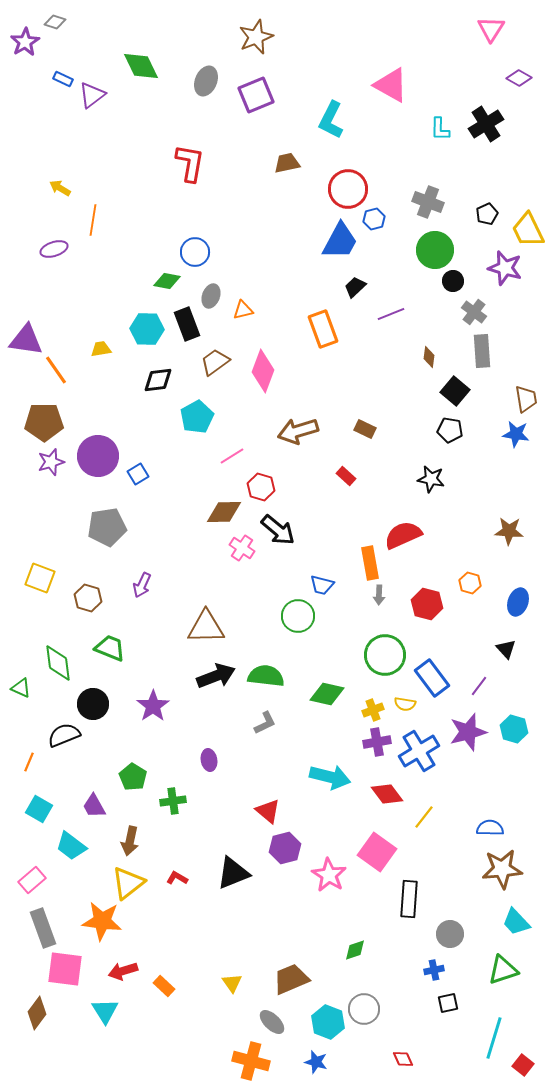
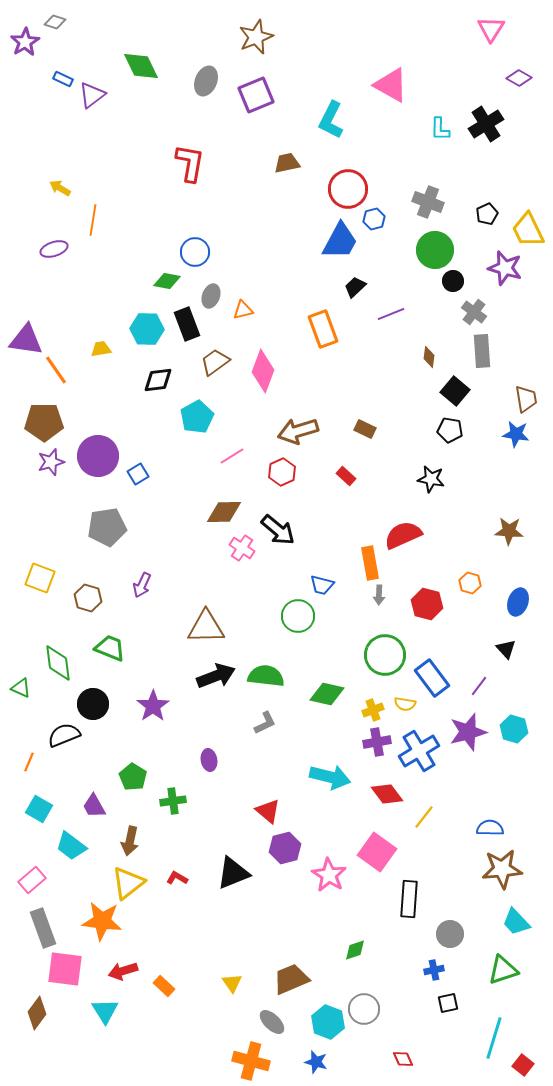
red hexagon at (261, 487): moved 21 px right, 15 px up; rotated 20 degrees clockwise
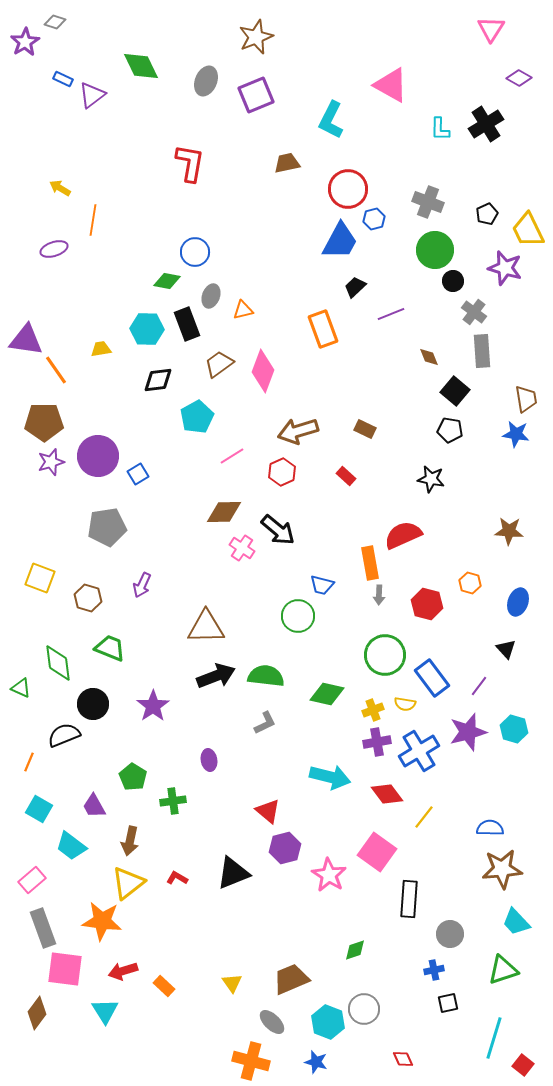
brown diamond at (429, 357): rotated 30 degrees counterclockwise
brown trapezoid at (215, 362): moved 4 px right, 2 px down
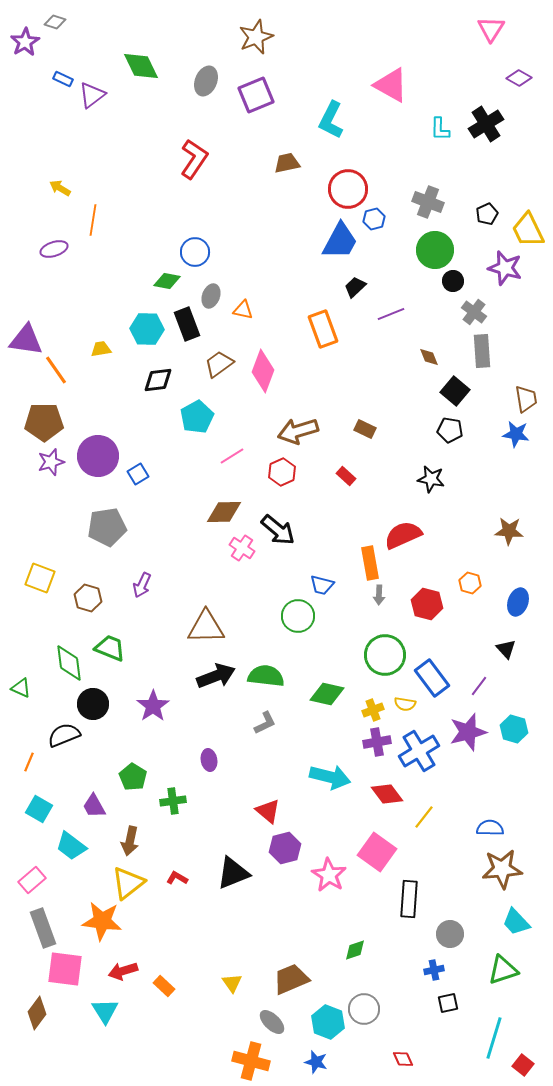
red L-shape at (190, 163): moved 4 px right, 4 px up; rotated 24 degrees clockwise
orange triangle at (243, 310): rotated 25 degrees clockwise
green diamond at (58, 663): moved 11 px right
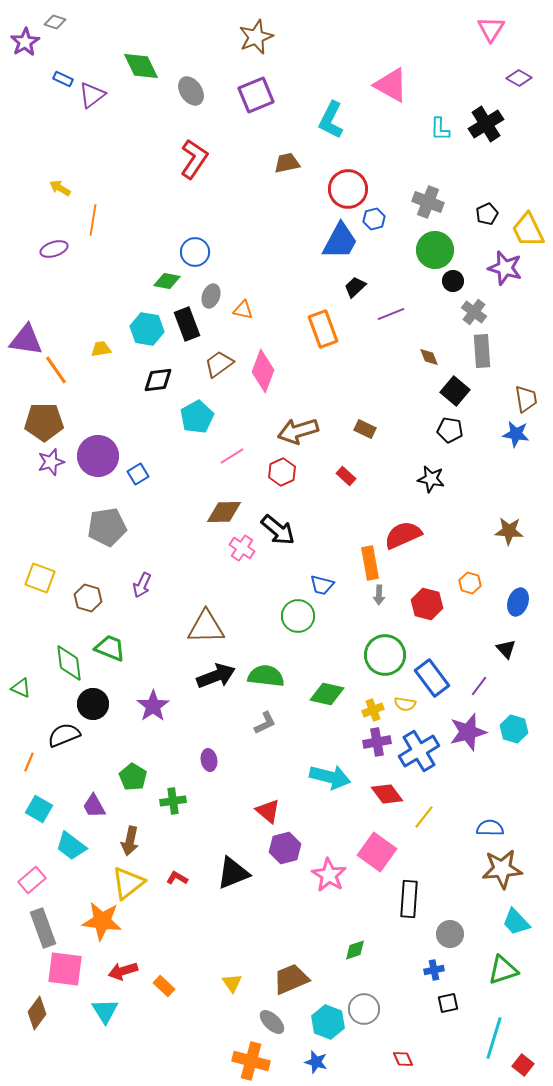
gray ellipse at (206, 81): moved 15 px left, 10 px down; rotated 56 degrees counterclockwise
cyan hexagon at (147, 329): rotated 8 degrees clockwise
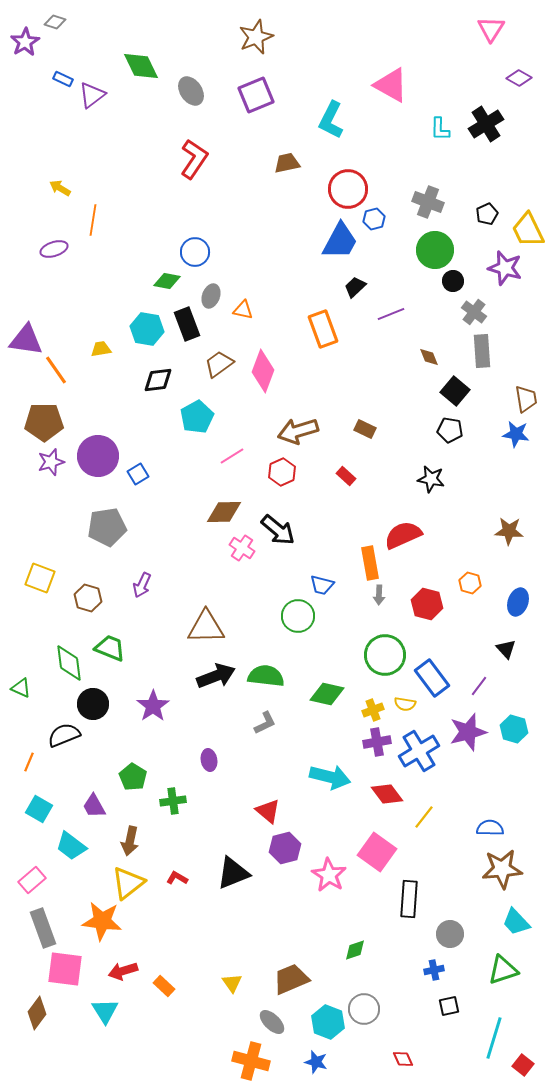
black square at (448, 1003): moved 1 px right, 3 px down
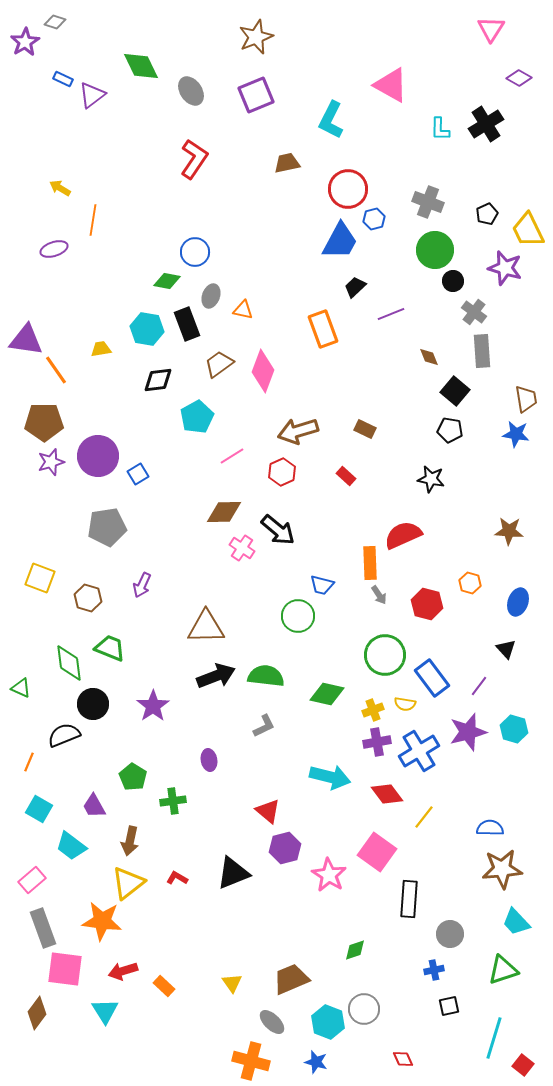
orange rectangle at (370, 563): rotated 8 degrees clockwise
gray arrow at (379, 595): rotated 36 degrees counterclockwise
gray L-shape at (265, 723): moved 1 px left, 3 px down
